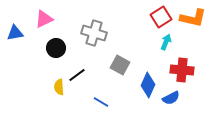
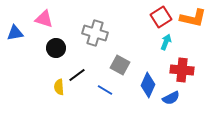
pink triangle: rotated 42 degrees clockwise
gray cross: moved 1 px right
blue line: moved 4 px right, 12 px up
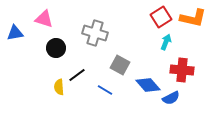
blue diamond: rotated 65 degrees counterclockwise
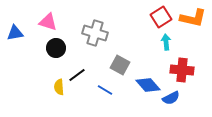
pink triangle: moved 4 px right, 3 px down
cyan arrow: rotated 28 degrees counterclockwise
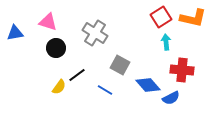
gray cross: rotated 15 degrees clockwise
yellow semicircle: rotated 140 degrees counterclockwise
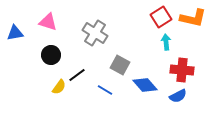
black circle: moved 5 px left, 7 px down
blue diamond: moved 3 px left
blue semicircle: moved 7 px right, 2 px up
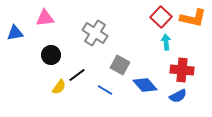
red square: rotated 15 degrees counterclockwise
pink triangle: moved 3 px left, 4 px up; rotated 24 degrees counterclockwise
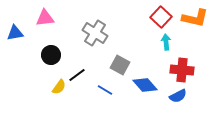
orange L-shape: moved 2 px right
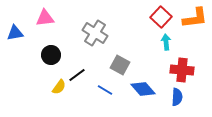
orange L-shape: rotated 20 degrees counterclockwise
blue diamond: moved 2 px left, 4 px down
blue semicircle: moved 1 px left, 1 px down; rotated 60 degrees counterclockwise
